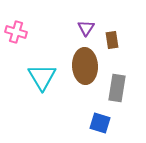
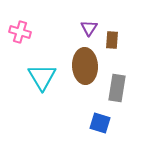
purple triangle: moved 3 px right
pink cross: moved 4 px right
brown rectangle: rotated 12 degrees clockwise
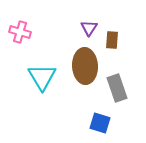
gray rectangle: rotated 28 degrees counterclockwise
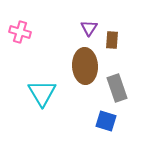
cyan triangle: moved 16 px down
blue square: moved 6 px right, 2 px up
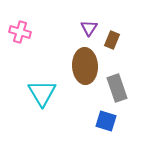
brown rectangle: rotated 18 degrees clockwise
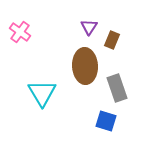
purple triangle: moved 1 px up
pink cross: rotated 20 degrees clockwise
